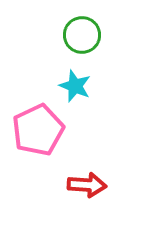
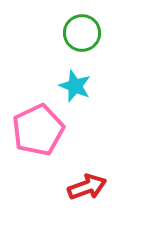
green circle: moved 2 px up
red arrow: moved 2 px down; rotated 24 degrees counterclockwise
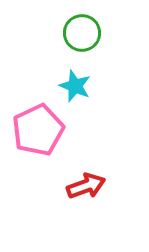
red arrow: moved 1 px left, 1 px up
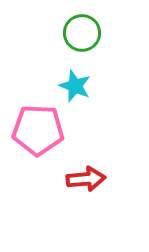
pink pentagon: rotated 27 degrees clockwise
red arrow: moved 7 px up; rotated 15 degrees clockwise
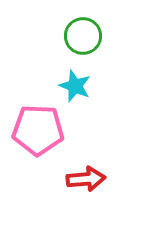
green circle: moved 1 px right, 3 px down
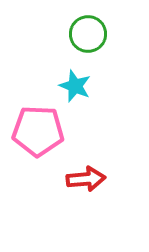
green circle: moved 5 px right, 2 px up
pink pentagon: moved 1 px down
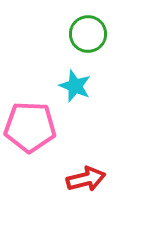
pink pentagon: moved 8 px left, 4 px up
red arrow: rotated 9 degrees counterclockwise
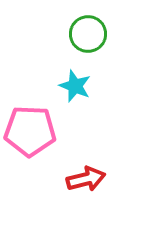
pink pentagon: moved 4 px down
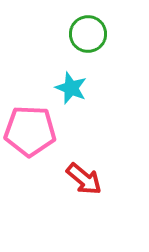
cyan star: moved 4 px left, 2 px down
red arrow: moved 2 px left; rotated 54 degrees clockwise
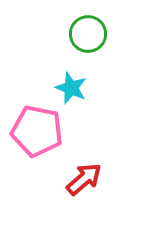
pink pentagon: moved 7 px right; rotated 9 degrees clockwise
red arrow: rotated 81 degrees counterclockwise
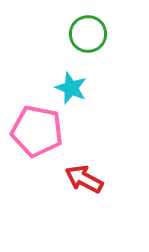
red arrow: rotated 111 degrees counterclockwise
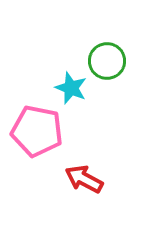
green circle: moved 19 px right, 27 px down
